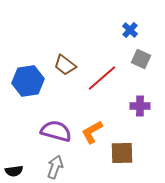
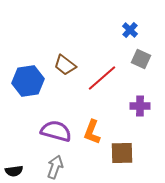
orange L-shape: rotated 40 degrees counterclockwise
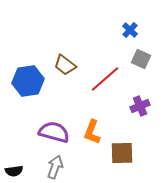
red line: moved 3 px right, 1 px down
purple cross: rotated 24 degrees counterclockwise
purple semicircle: moved 2 px left, 1 px down
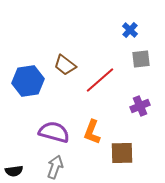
gray square: rotated 30 degrees counterclockwise
red line: moved 5 px left, 1 px down
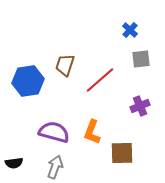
brown trapezoid: rotated 70 degrees clockwise
black semicircle: moved 8 px up
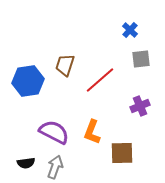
purple semicircle: rotated 12 degrees clockwise
black semicircle: moved 12 px right
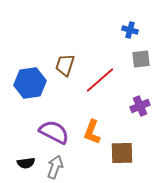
blue cross: rotated 28 degrees counterclockwise
blue hexagon: moved 2 px right, 2 px down
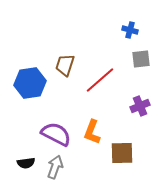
purple semicircle: moved 2 px right, 2 px down
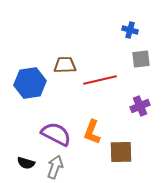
brown trapezoid: rotated 70 degrees clockwise
red line: rotated 28 degrees clockwise
brown square: moved 1 px left, 1 px up
black semicircle: rotated 24 degrees clockwise
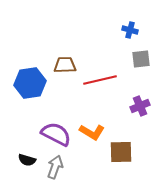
orange L-shape: rotated 80 degrees counterclockwise
black semicircle: moved 1 px right, 3 px up
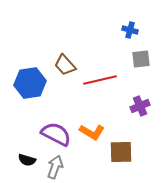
brown trapezoid: rotated 130 degrees counterclockwise
